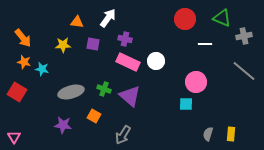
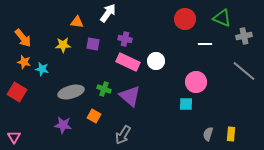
white arrow: moved 5 px up
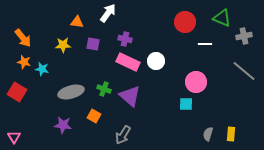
red circle: moved 3 px down
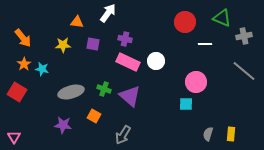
orange star: moved 2 px down; rotated 24 degrees clockwise
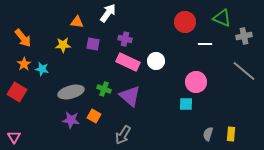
purple star: moved 8 px right, 5 px up
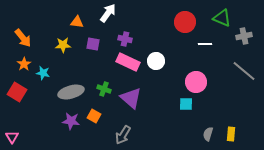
cyan star: moved 1 px right, 4 px down
purple triangle: moved 1 px right, 2 px down
purple star: moved 1 px down
pink triangle: moved 2 px left
